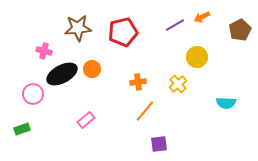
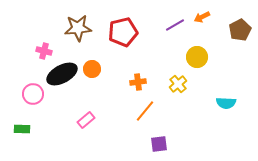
green rectangle: rotated 21 degrees clockwise
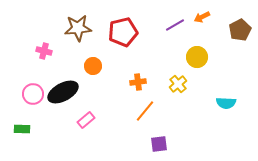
orange circle: moved 1 px right, 3 px up
black ellipse: moved 1 px right, 18 px down
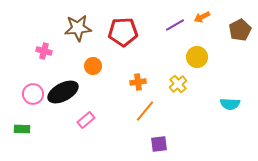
red pentagon: rotated 12 degrees clockwise
cyan semicircle: moved 4 px right, 1 px down
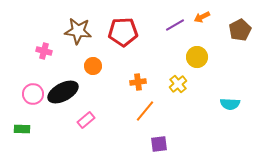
brown star: moved 3 px down; rotated 12 degrees clockwise
